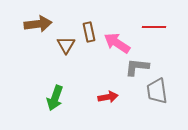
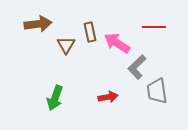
brown rectangle: moved 1 px right
gray L-shape: rotated 50 degrees counterclockwise
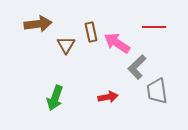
brown rectangle: moved 1 px right
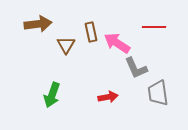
gray L-shape: moved 1 px left, 1 px down; rotated 70 degrees counterclockwise
gray trapezoid: moved 1 px right, 2 px down
green arrow: moved 3 px left, 3 px up
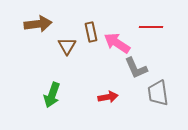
red line: moved 3 px left
brown triangle: moved 1 px right, 1 px down
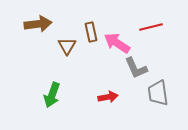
red line: rotated 15 degrees counterclockwise
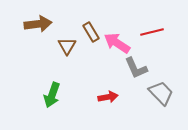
red line: moved 1 px right, 5 px down
brown rectangle: rotated 18 degrees counterclockwise
gray trapezoid: moved 3 px right; rotated 144 degrees clockwise
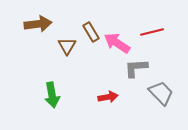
gray L-shape: rotated 110 degrees clockwise
green arrow: rotated 30 degrees counterclockwise
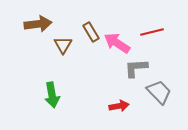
brown triangle: moved 4 px left, 1 px up
gray trapezoid: moved 2 px left, 1 px up
red arrow: moved 11 px right, 9 px down
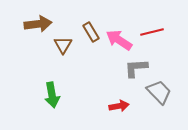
pink arrow: moved 2 px right, 3 px up
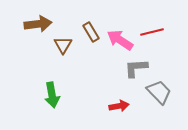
pink arrow: moved 1 px right
